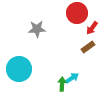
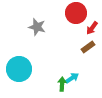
red circle: moved 1 px left
gray star: moved 2 px up; rotated 18 degrees clockwise
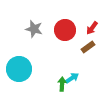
red circle: moved 11 px left, 17 px down
gray star: moved 3 px left, 2 px down
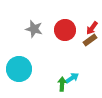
brown rectangle: moved 2 px right, 7 px up
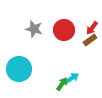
red circle: moved 1 px left
green arrow: rotated 32 degrees clockwise
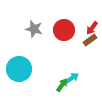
green arrow: moved 1 px down
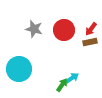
red arrow: moved 1 px left, 1 px down
brown rectangle: moved 2 px down; rotated 24 degrees clockwise
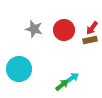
red arrow: moved 1 px right, 1 px up
brown rectangle: moved 2 px up
green arrow: rotated 16 degrees clockwise
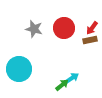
red circle: moved 2 px up
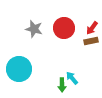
brown rectangle: moved 1 px right, 1 px down
cyan arrow: rotated 96 degrees counterclockwise
green arrow: rotated 128 degrees clockwise
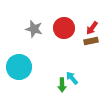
cyan circle: moved 2 px up
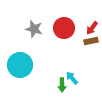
cyan circle: moved 1 px right, 2 px up
